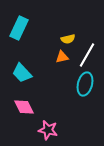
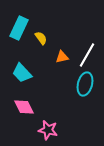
yellow semicircle: moved 27 px left, 1 px up; rotated 112 degrees counterclockwise
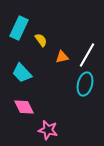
yellow semicircle: moved 2 px down
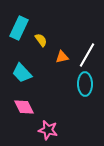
cyan ellipse: rotated 15 degrees counterclockwise
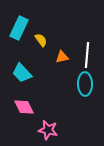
white line: rotated 25 degrees counterclockwise
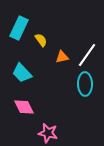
white line: rotated 30 degrees clockwise
pink star: moved 3 px down
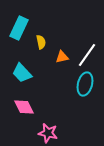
yellow semicircle: moved 2 px down; rotated 24 degrees clockwise
cyan ellipse: rotated 15 degrees clockwise
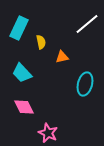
white line: moved 31 px up; rotated 15 degrees clockwise
pink star: rotated 12 degrees clockwise
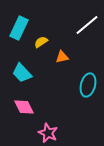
white line: moved 1 px down
yellow semicircle: rotated 112 degrees counterclockwise
cyan ellipse: moved 3 px right, 1 px down
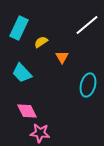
orange triangle: rotated 48 degrees counterclockwise
pink diamond: moved 3 px right, 4 px down
pink star: moved 8 px left; rotated 18 degrees counterclockwise
